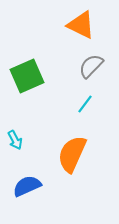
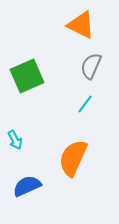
gray semicircle: rotated 20 degrees counterclockwise
orange semicircle: moved 1 px right, 4 px down
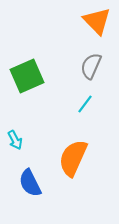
orange triangle: moved 16 px right, 4 px up; rotated 20 degrees clockwise
blue semicircle: moved 3 px right, 3 px up; rotated 92 degrees counterclockwise
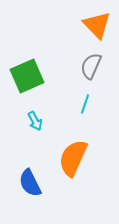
orange triangle: moved 4 px down
cyan line: rotated 18 degrees counterclockwise
cyan arrow: moved 20 px right, 19 px up
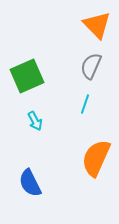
orange semicircle: moved 23 px right
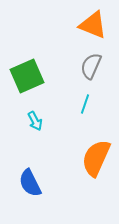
orange triangle: moved 4 px left; rotated 24 degrees counterclockwise
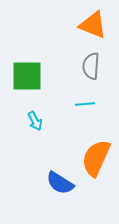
gray semicircle: rotated 20 degrees counterclockwise
green square: rotated 24 degrees clockwise
cyan line: rotated 66 degrees clockwise
blue semicircle: moved 30 px right; rotated 32 degrees counterclockwise
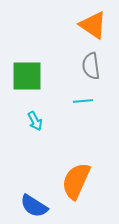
orange triangle: rotated 12 degrees clockwise
gray semicircle: rotated 12 degrees counterclockwise
cyan line: moved 2 px left, 3 px up
orange semicircle: moved 20 px left, 23 px down
blue semicircle: moved 26 px left, 23 px down
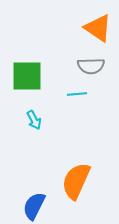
orange triangle: moved 5 px right, 3 px down
gray semicircle: rotated 84 degrees counterclockwise
cyan line: moved 6 px left, 7 px up
cyan arrow: moved 1 px left, 1 px up
blue semicircle: rotated 84 degrees clockwise
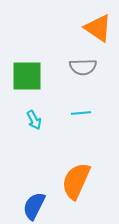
gray semicircle: moved 8 px left, 1 px down
cyan line: moved 4 px right, 19 px down
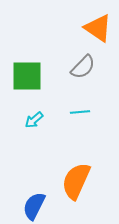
gray semicircle: rotated 44 degrees counterclockwise
cyan line: moved 1 px left, 1 px up
cyan arrow: rotated 78 degrees clockwise
